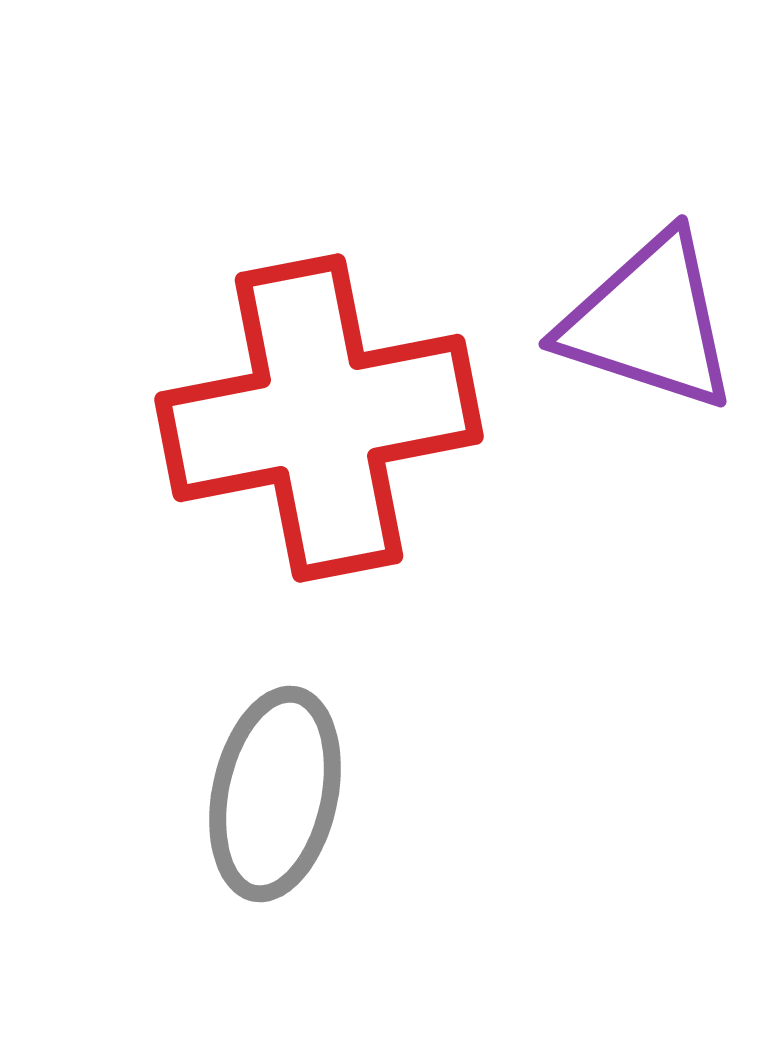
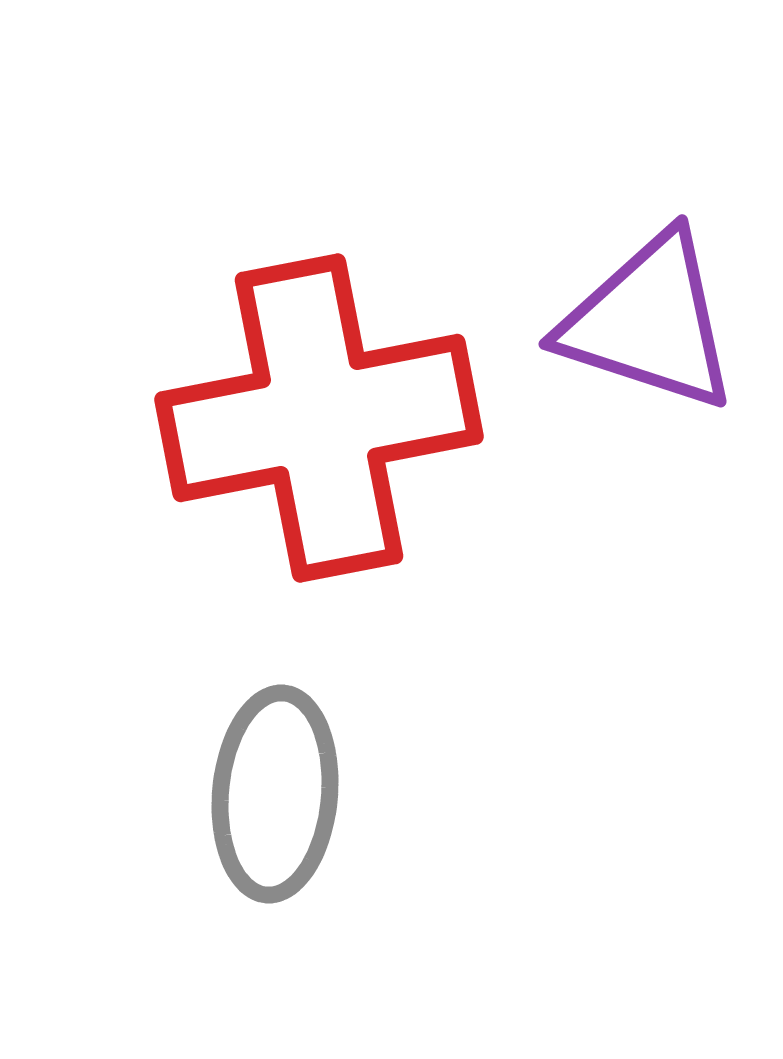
gray ellipse: rotated 7 degrees counterclockwise
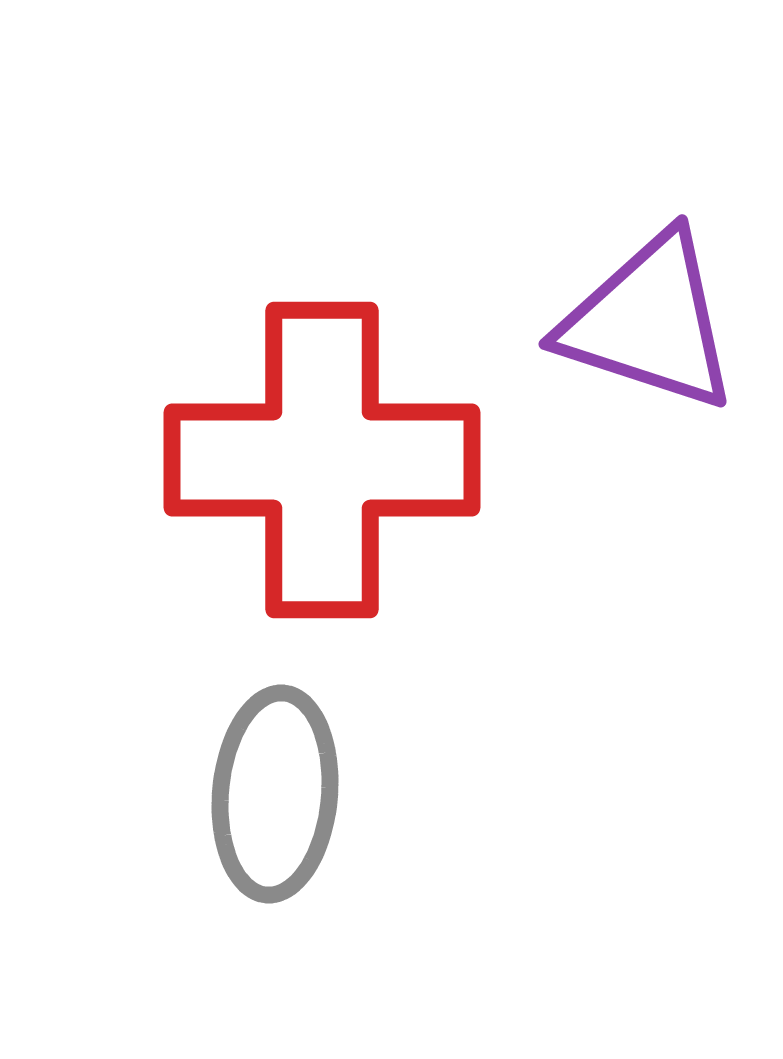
red cross: moved 3 px right, 42 px down; rotated 11 degrees clockwise
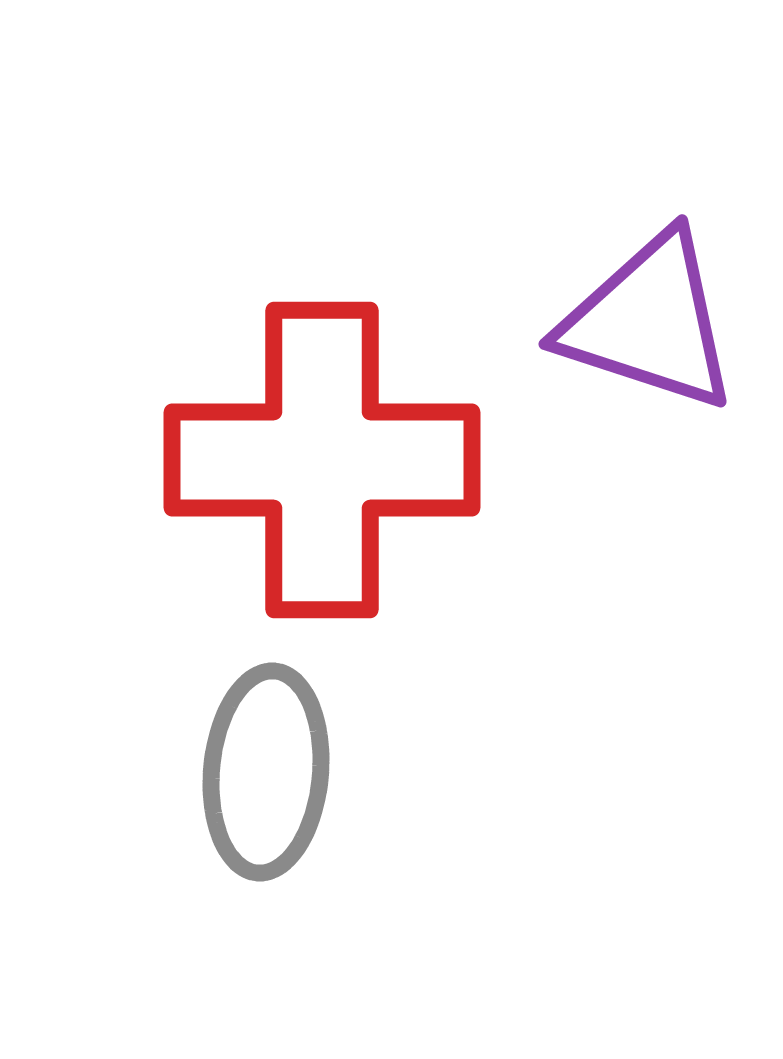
gray ellipse: moved 9 px left, 22 px up
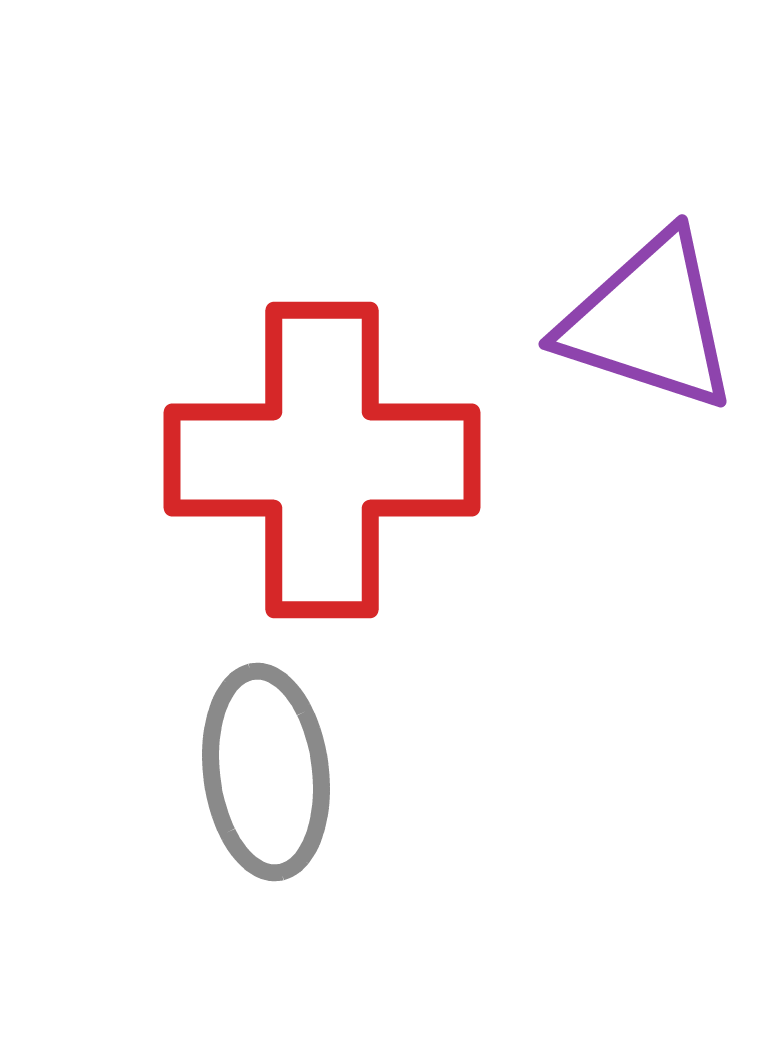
gray ellipse: rotated 12 degrees counterclockwise
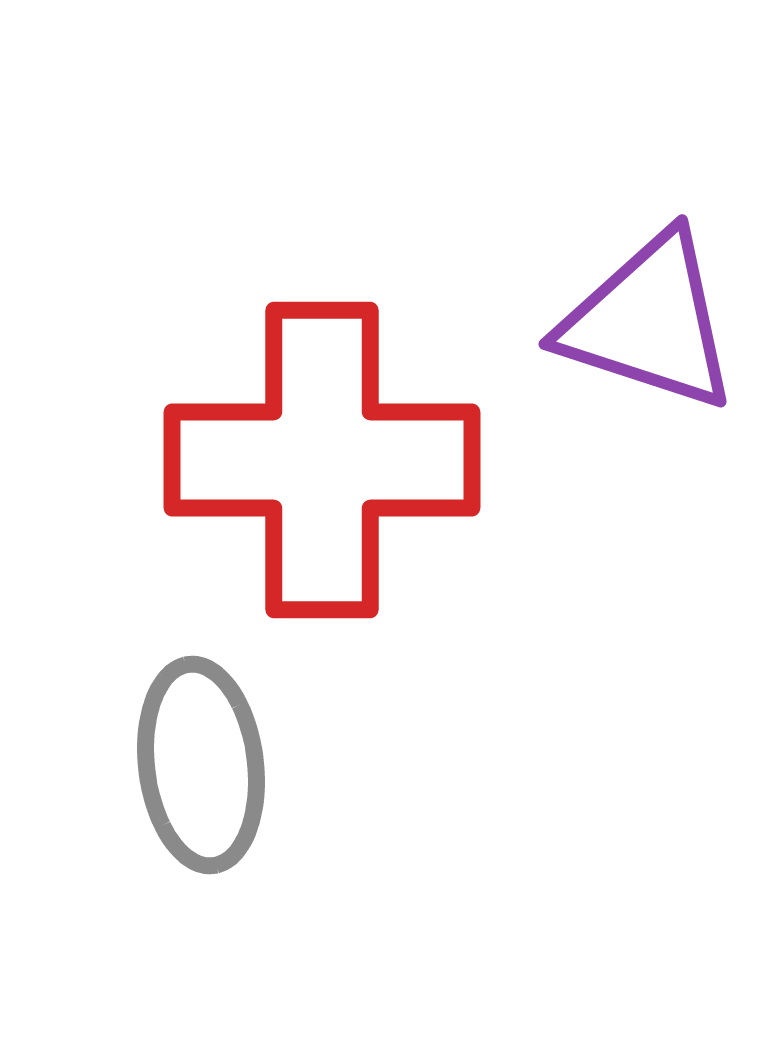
gray ellipse: moved 65 px left, 7 px up
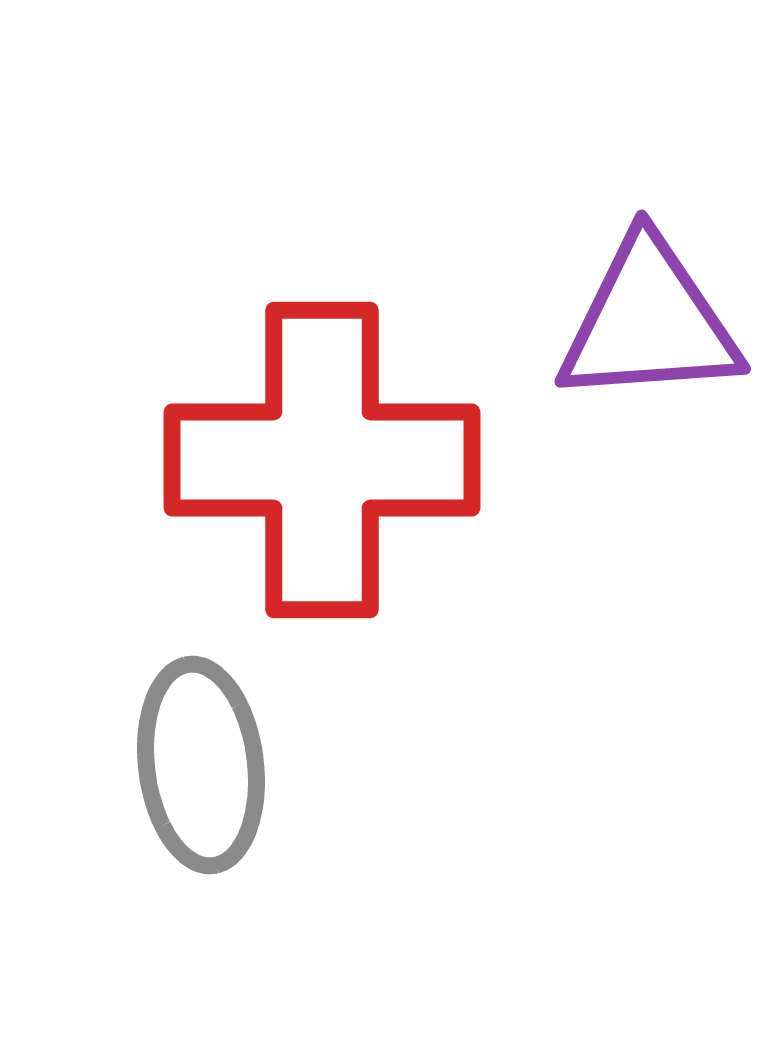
purple triangle: rotated 22 degrees counterclockwise
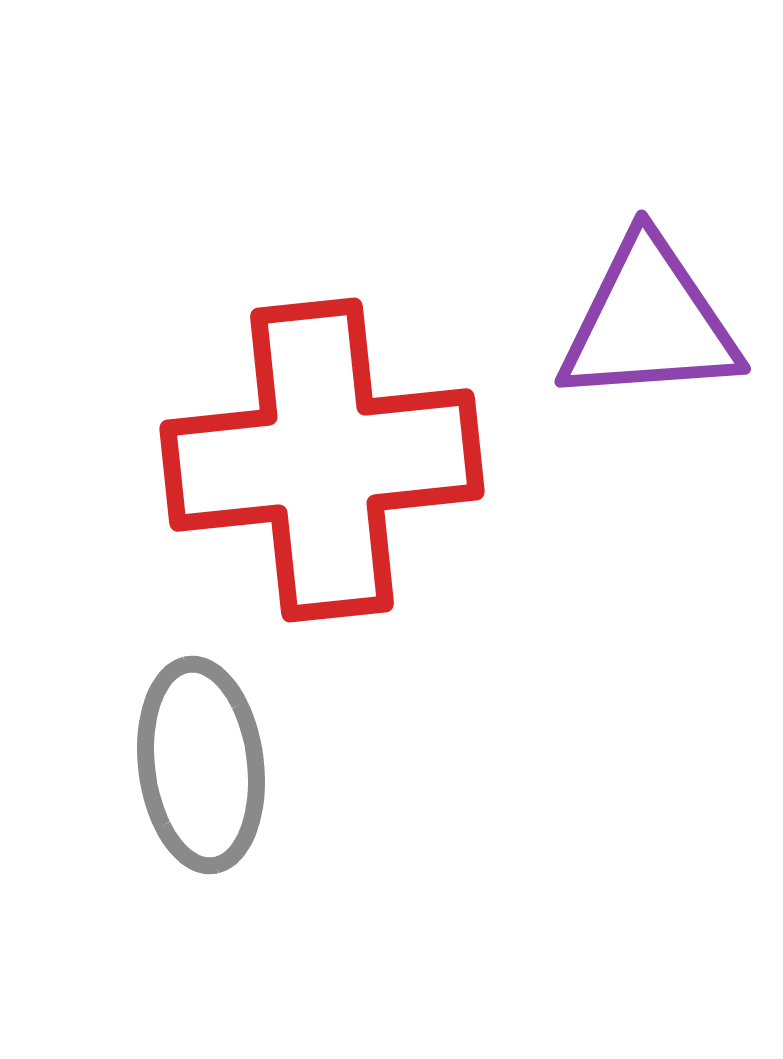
red cross: rotated 6 degrees counterclockwise
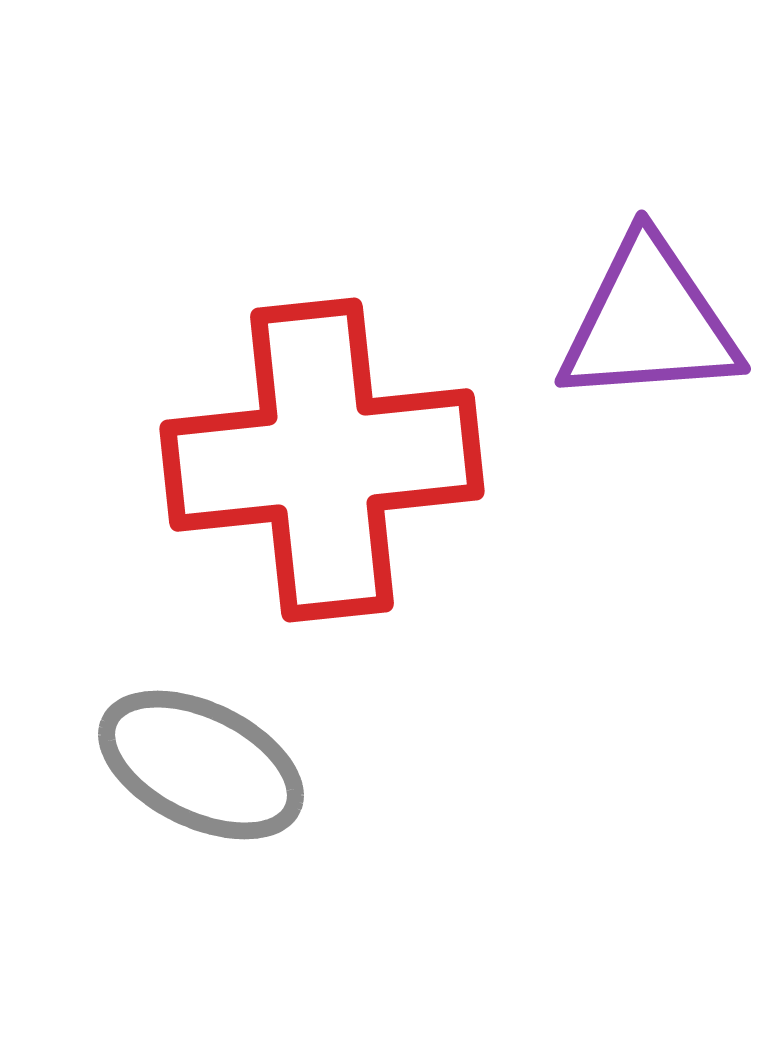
gray ellipse: rotated 57 degrees counterclockwise
